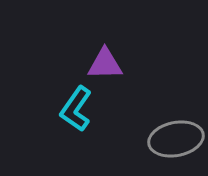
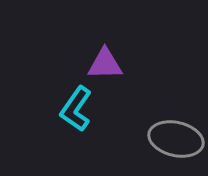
gray ellipse: rotated 24 degrees clockwise
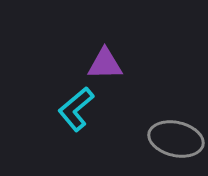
cyan L-shape: rotated 15 degrees clockwise
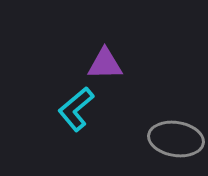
gray ellipse: rotated 4 degrees counterclockwise
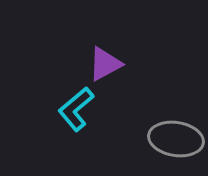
purple triangle: rotated 27 degrees counterclockwise
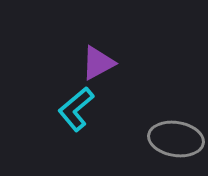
purple triangle: moved 7 px left, 1 px up
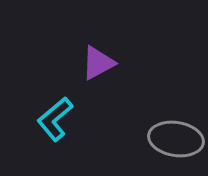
cyan L-shape: moved 21 px left, 10 px down
